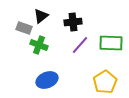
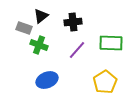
purple line: moved 3 px left, 5 px down
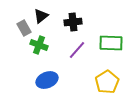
gray rectangle: rotated 42 degrees clockwise
yellow pentagon: moved 2 px right
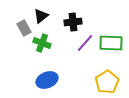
green cross: moved 3 px right, 2 px up
purple line: moved 8 px right, 7 px up
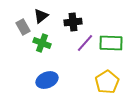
gray rectangle: moved 1 px left, 1 px up
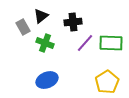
green cross: moved 3 px right
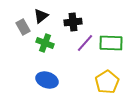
blue ellipse: rotated 40 degrees clockwise
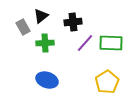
green cross: rotated 24 degrees counterclockwise
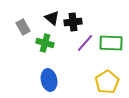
black triangle: moved 11 px right, 2 px down; rotated 42 degrees counterclockwise
green cross: rotated 18 degrees clockwise
blue ellipse: moved 2 px right; rotated 60 degrees clockwise
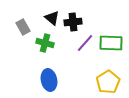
yellow pentagon: moved 1 px right
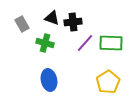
black triangle: rotated 21 degrees counterclockwise
gray rectangle: moved 1 px left, 3 px up
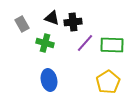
green rectangle: moved 1 px right, 2 px down
